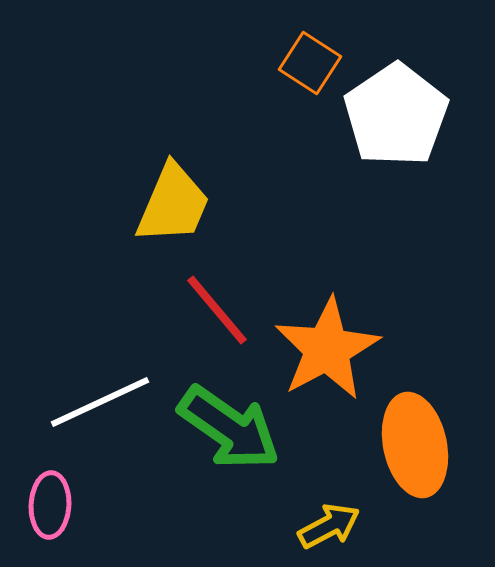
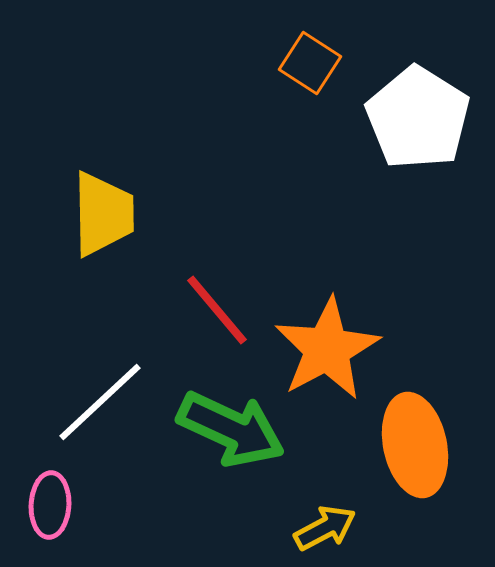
white pentagon: moved 22 px right, 3 px down; rotated 6 degrees counterclockwise
yellow trapezoid: moved 70 px left, 10 px down; rotated 24 degrees counterclockwise
white line: rotated 18 degrees counterclockwise
green arrow: moved 2 px right, 1 px down; rotated 10 degrees counterclockwise
yellow arrow: moved 4 px left, 2 px down
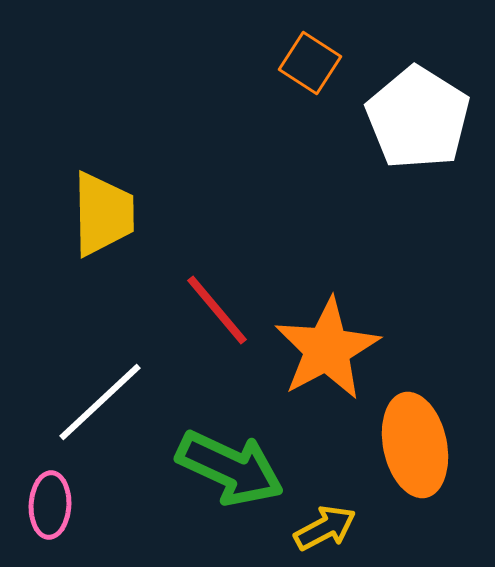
green arrow: moved 1 px left, 39 px down
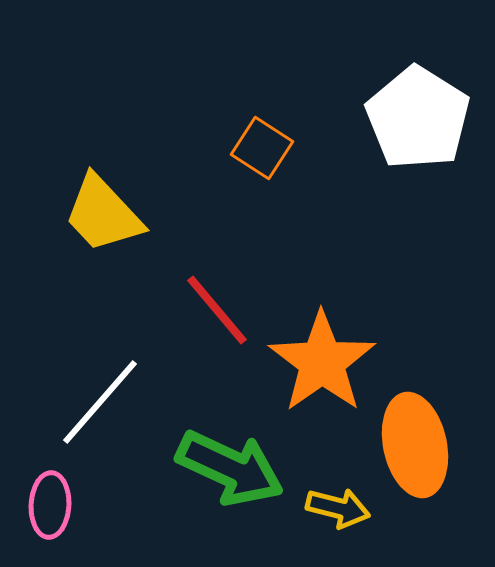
orange square: moved 48 px left, 85 px down
yellow trapezoid: rotated 138 degrees clockwise
orange star: moved 5 px left, 13 px down; rotated 7 degrees counterclockwise
white line: rotated 6 degrees counterclockwise
yellow arrow: moved 13 px right, 20 px up; rotated 42 degrees clockwise
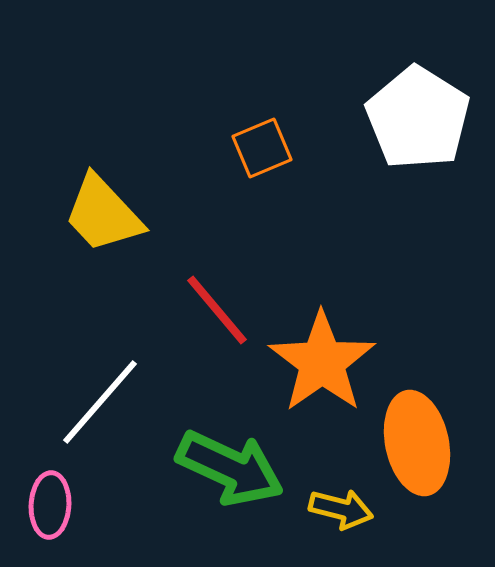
orange square: rotated 34 degrees clockwise
orange ellipse: moved 2 px right, 2 px up
yellow arrow: moved 3 px right, 1 px down
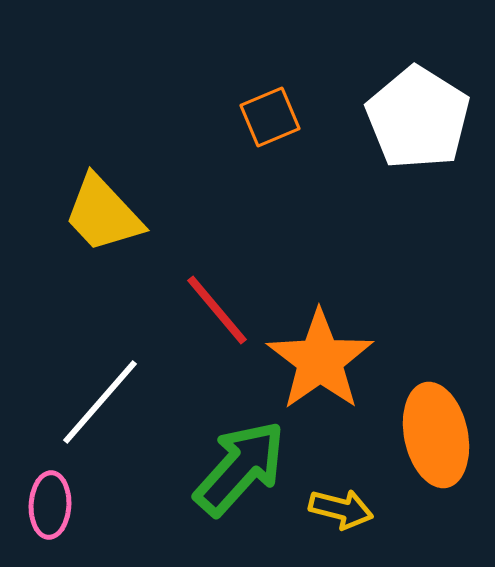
orange square: moved 8 px right, 31 px up
orange star: moved 2 px left, 2 px up
orange ellipse: moved 19 px right, 8 px up
green arrow: moved 10 px right; rotated 73 degrees counterclockwise
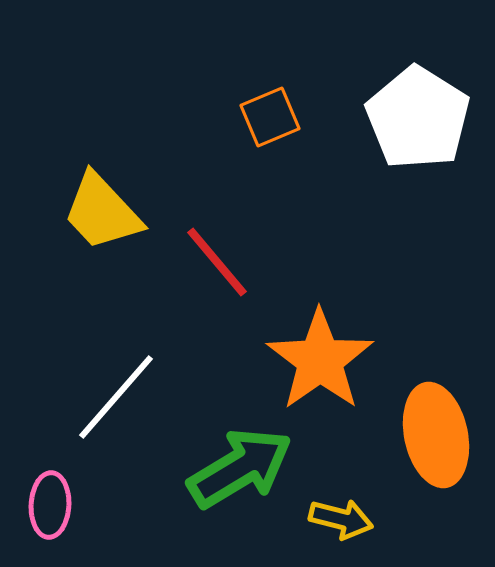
yellow trapezoid: moved 1 px left, 2 px up
red line: moved 48 px up
white line: moved 16 px right, 5 px up
green arrow: rotated 17 degrees clockwise
yellow arrow: moved 10 px down
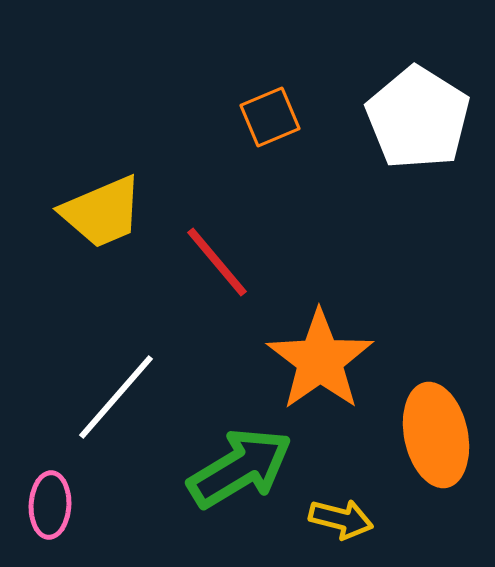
yellow trapezoid: rotated 70 degrees counterclockwise
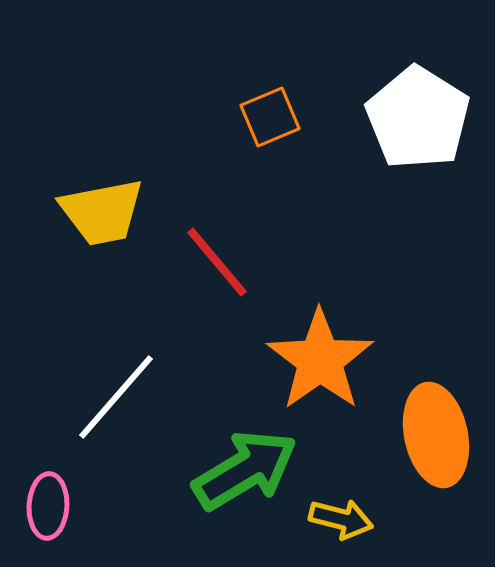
yellow trapezoid: rotated 12 degrees clockwise
green arrow: moved 5 px right, 2 px down
pink ellipse: moved 2 px left, 1 px down
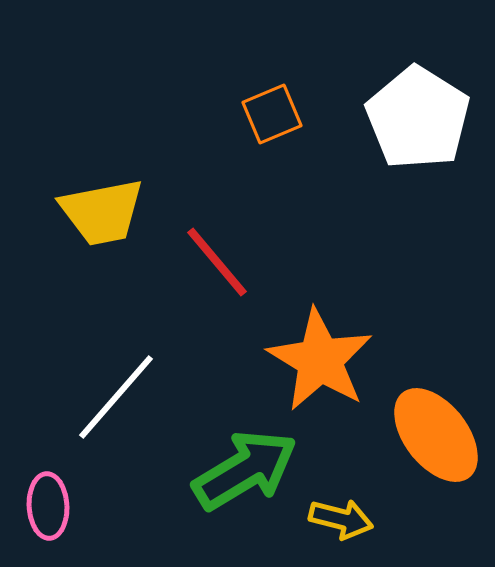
orange square: moved 2 px right, 3 px up
orange star: rotated 6 degrees counterclockwise
orange ellipse: rotated 26 degrees counterclockwise
pink ellipse: rotated 6 degrees counterclockwise
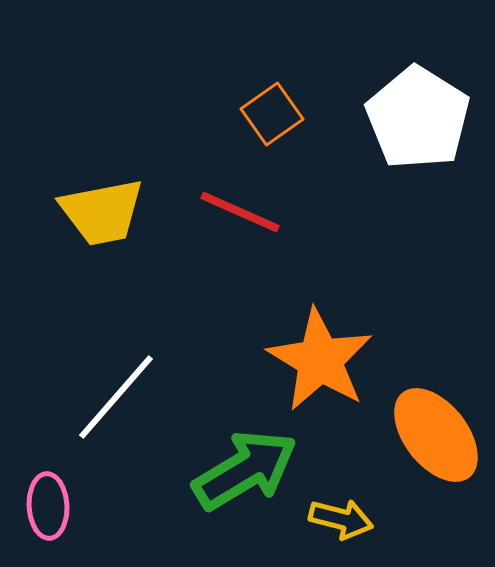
orange square: rotated 12 degrees counterclockwise
red line: moved 23 px right, 50 px up; rotated 26 degrees counterclockwise
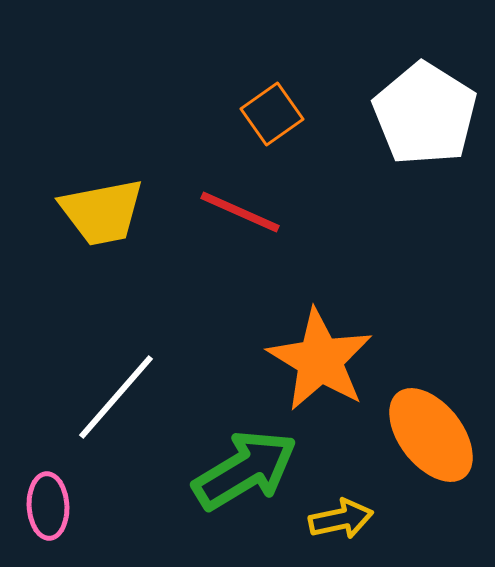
white pentagon: moved 7 px right, 4 px up
orange ellipse: moved 5 px left
yellow arrow: rotated 26 degrees counterclockwise
